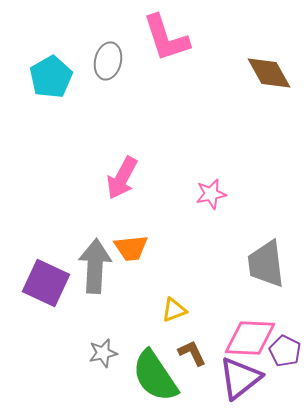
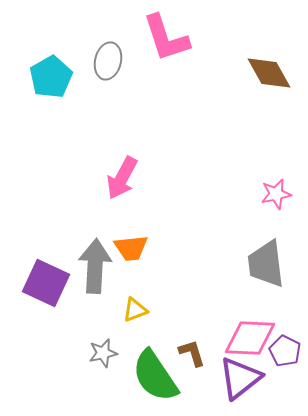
pink star: moved 65 px right
yellow triangle: moved 39 px left
brown L-shape: rotated 8 degrees clockwise
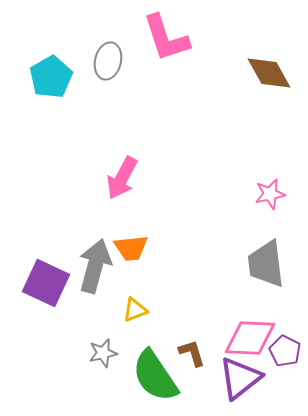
pink star: moved 6 px left
gray arrow: rotated 12 degrees clockwise
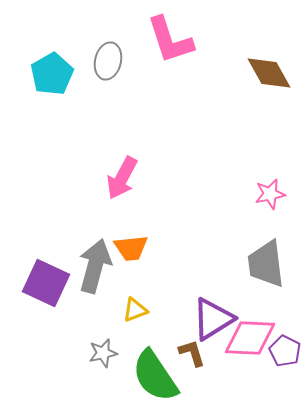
pink L-shape: moved 4 px right, 2 px down
cyan pentagon: moved 1 px right, 3 px up
purple triangle: moved 27 px left, 59 px up; rotated 6 degrees clockwise
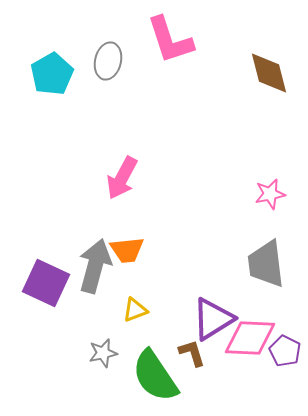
brown diamond: rotated 15 degrees clockwise
orange trapezoid: moved 4 px left, 2 px down
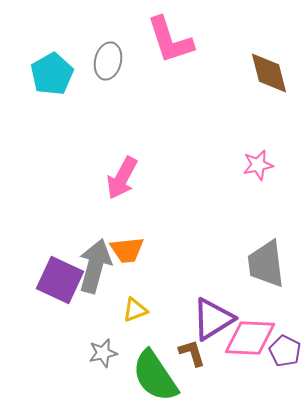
pink star: moved 12 px left, 29 px up
purple square: moved 14 px right, 3 px up
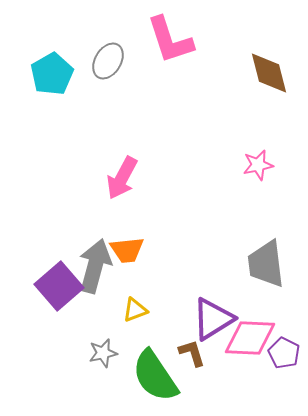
gray ellipse: rotated 18 degrees clockwise
purple square: moved 1 px left, 6 px down; rotated 24 degrees clockwise
purple pentagon: moved 1 px left, 2 px down
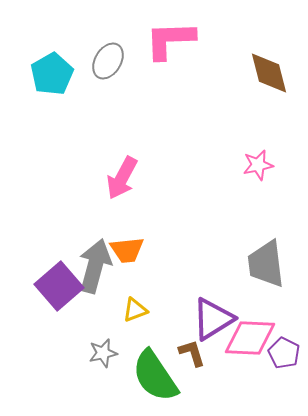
pink L-shape: rotated 106 degrees clockwise
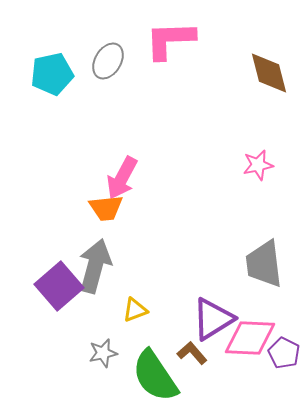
cyan pentagon: rotated 18 degrees clockwise
orange trapezoid: moved 21 px left, 42 px up
gray trapezoid: moved 2 px left
brown L-shape: rotated 24 degrees counterclockwise
